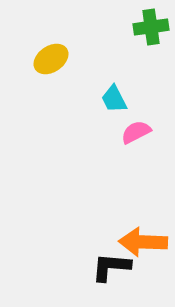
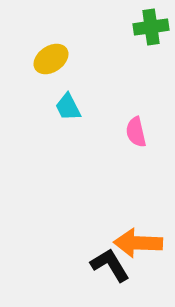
cyan trapezoid: moved 46 px left, 8 px down
pink semicircle: rotated 76 degrees counterclockwise
orange arrow: moved 5 px left, 1 px down
black L-shape: moved 1 px left, 2 px up; rotated 54 degrees clockwise
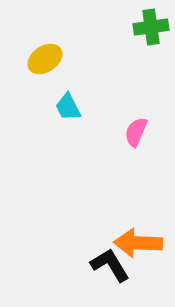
yellow ellipse: moved 6 px left
pink semicircle: rotated 36 degrees clockwise
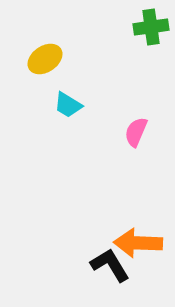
cyan trapezoid: moved 2 px up; rotated 32 degrees counterclockwise
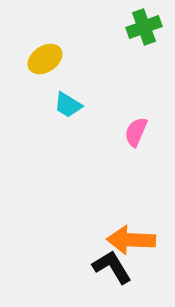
green cross: moved 7 px left; rotated 12 degrees counterclockwise
orange arrow: moved 7 px left, 3 px up
black L-shape: moved 2 px right, 2 px down
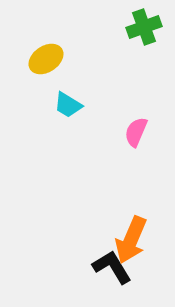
yellow ellipse: moved 1 px right
orange arrow: rotated 69 degrees counterclockwise
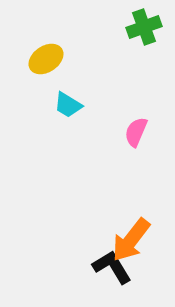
orange arrow: rotated 15 degrees clockwise
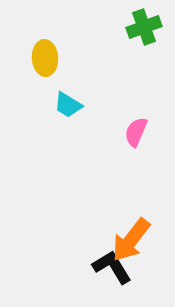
yellow ellipse: moved 1 px left, 1 px up; rotated 60 degrees counterclockwise
